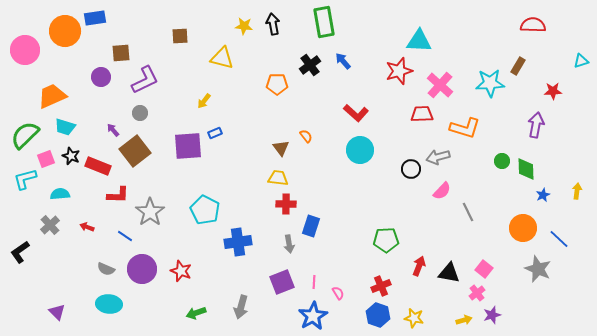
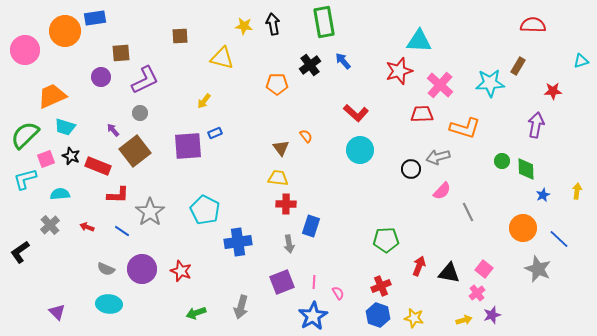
blue line at (125, 236): moved 3 px left, 5 px up
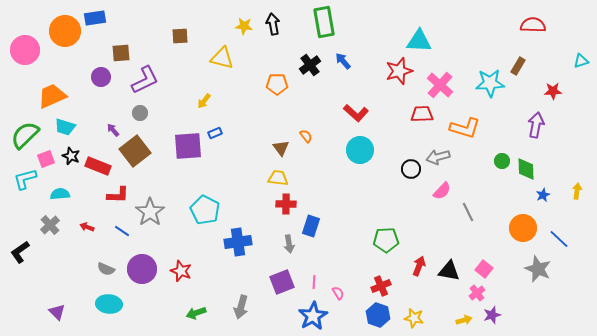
black triangle at (449, 273): moved 2 px up
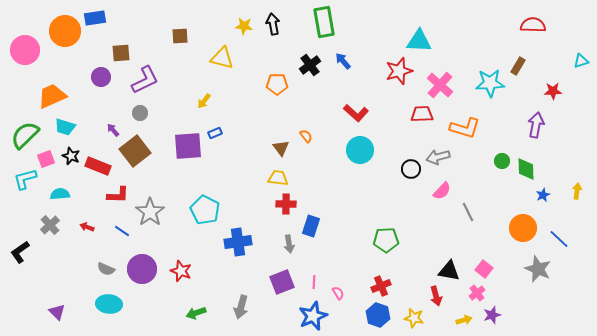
red arrow at (419, 266): moved 17 px right, 30 px down; rotated 144 degrees clockwise
blue star at (313, 316): rotated 8 degrees clockwise
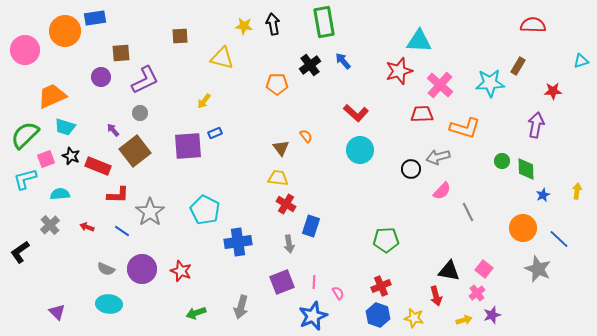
red cross at (286, 204): rotated 30 degrees clockwise
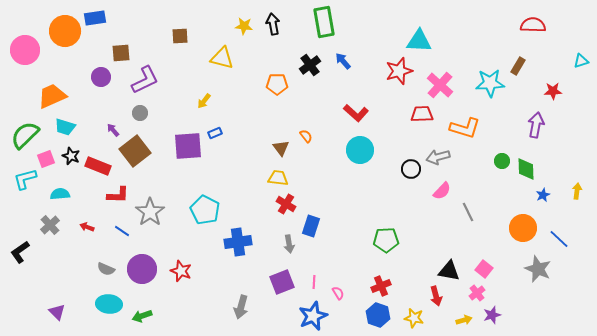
green arrow at (196, 313): moved 54 px left, 3 px down
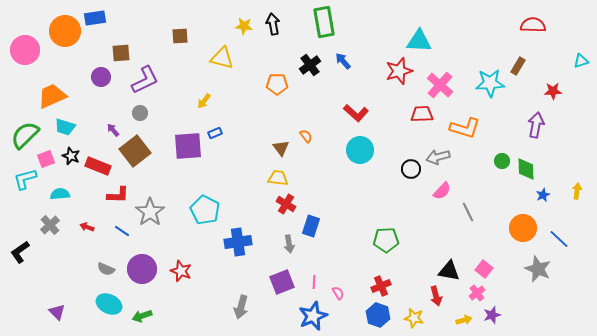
cyan ellipse at (109, 304): rotated 20 degrees clockwise
